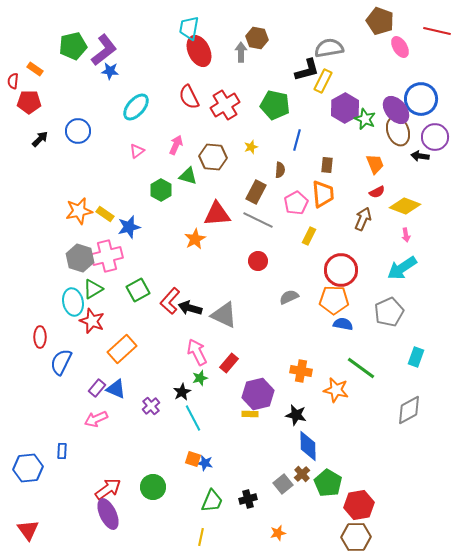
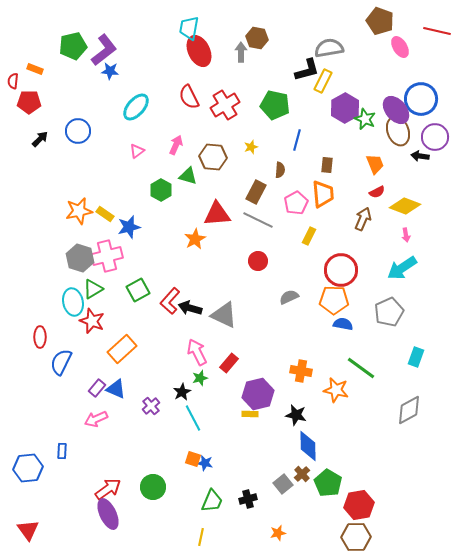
orange rectangle at (35, 69): rotated 14 degrees counterclockwise
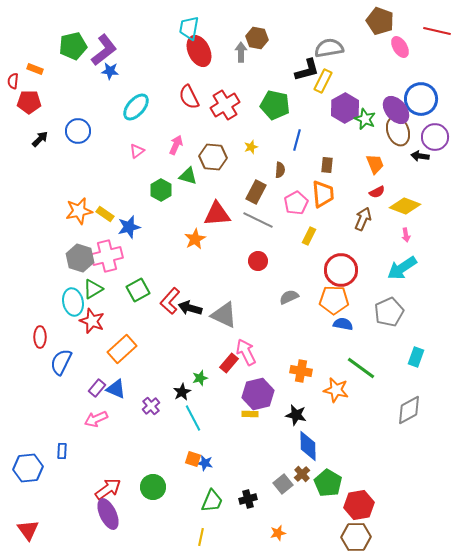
pink arrow at (197, 352): moved 49 px right
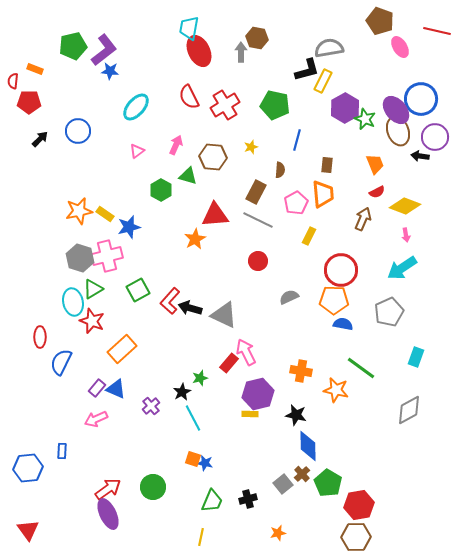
red triangle at (217, 214): moved 2 px left, 1 px down
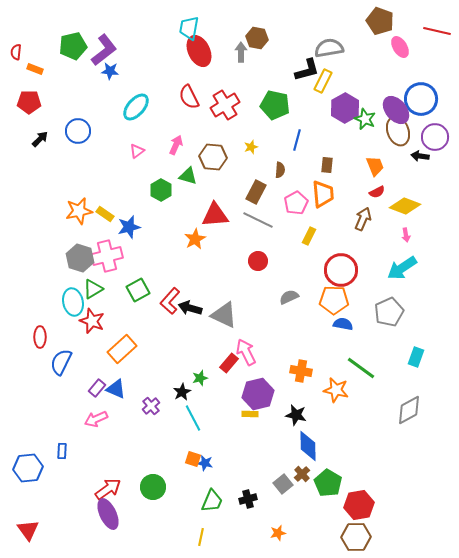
red semicircle at (13, 81): moved 3 px right, 29 px up
orange trapezoid at (375, 164): moved 2 px down
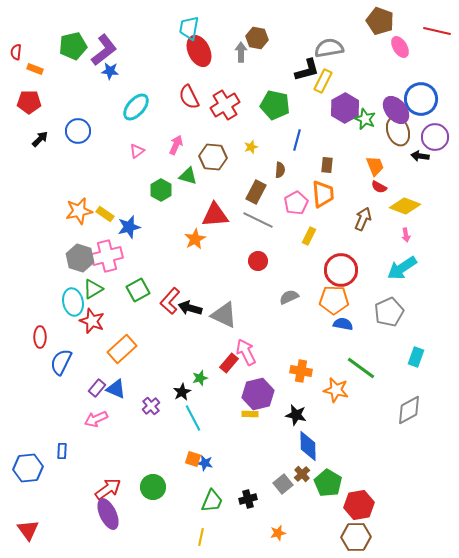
red semicircle at (377, 192): moved 2 px right, 5 px up; rotated 56 degrees clockwise
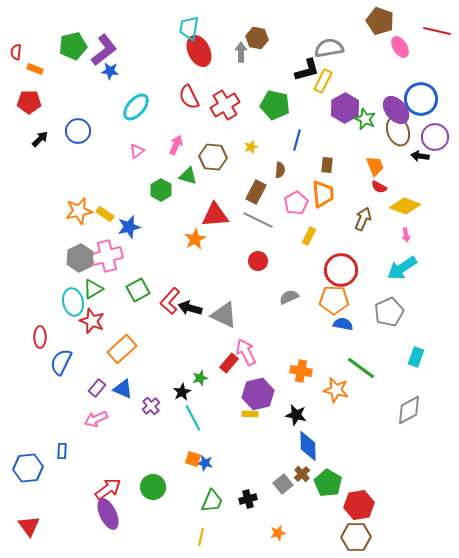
gray hexagon at (80, 258): rotated 16 degrees clockwise
blue triangle at (116, 389): moved 7 px right
red triangle at (28, 530): moved 1 px right, 4 px up
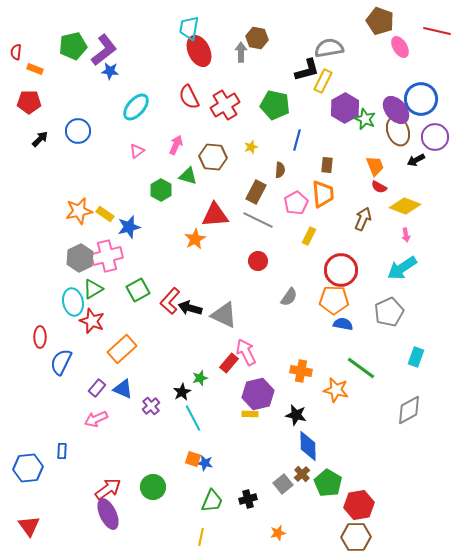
black arrow at (420, 156): moved 4 px left, 4 px down; rotated 36 degrees counterclockwise
gray semicircle at (289, 297): rotated 150 degrees clockwise
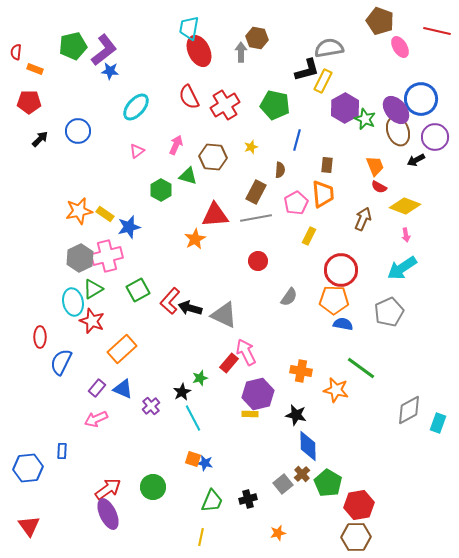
gray line at (258, 220): moved 2 px left, 2 px up; rotated 36 degrees counterclockwise
cyan rectangle at (416, 357): moved 22 px right, 66 px down
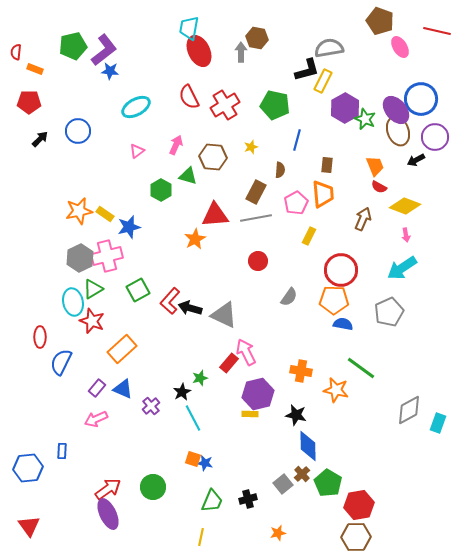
cyan ellipse at (136, 107): rotated 20 degrees clockwise
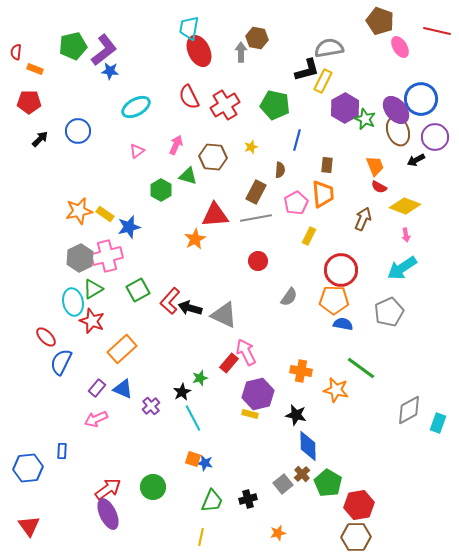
red ellipse at (40, 337): moved 6 px right; rotated 45 degrees counterclockwise
yellow rectangle at (250, 414): rotated 14 degrees clockwise
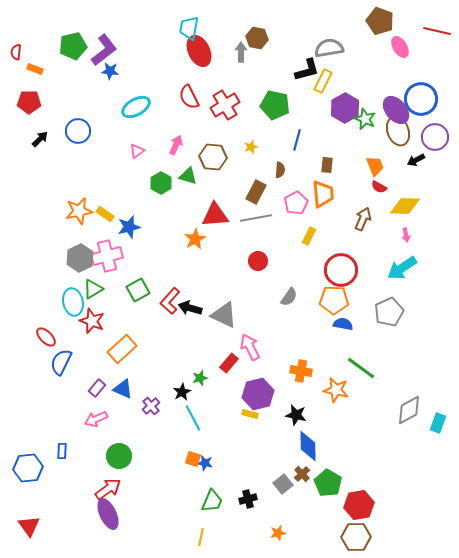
green hexagon at (161, 190): moved 7 px up
yellow diamond at (405, 206): rotated 20 degrees counterclockwise
pink arrow at (246, 352): moved 4 px right, 5 px up
green circle at (153, 487): moved 34 px left, 31 px up
